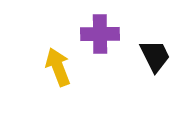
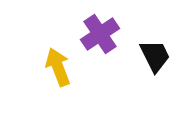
purple cross: rotated 33 degrees counterclockwise
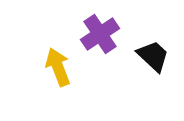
black trapezoid: moved 2 px left; rotated 21 degrees counterclockwise
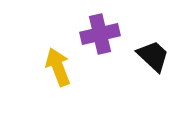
purple cross: rotated 21 degrees clockwise
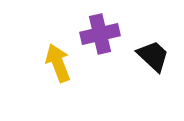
yellow arrow: moved 4 px up
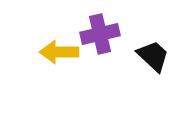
yellow arrow: moved 1 px right, 11 px up; rotated 69 degrees counterclockwise
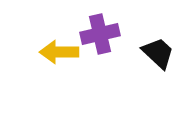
black trapezoid: moved 5 px right, 3 px up
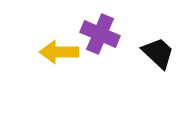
purple cross: rotated 36 degrees clockwise
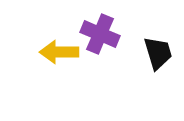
black trapezoid: rotated 30 degrees clockwise
